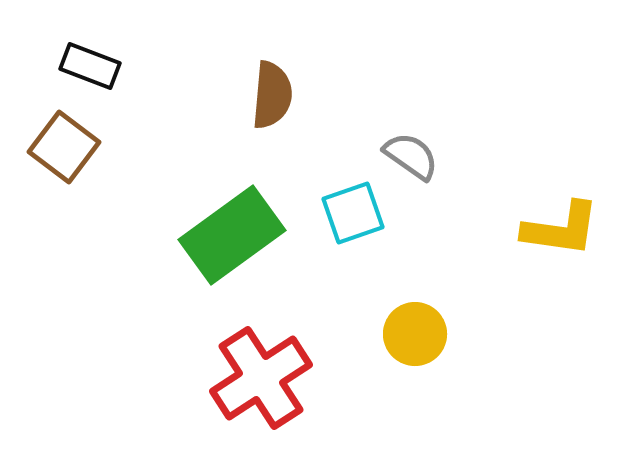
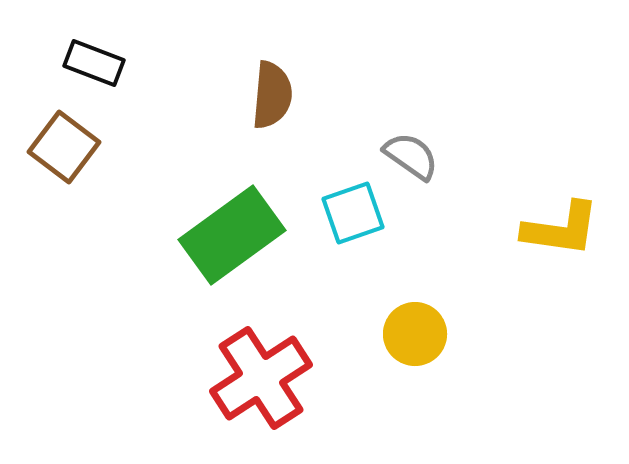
black rectangle: moved 4 px right, 3 px up
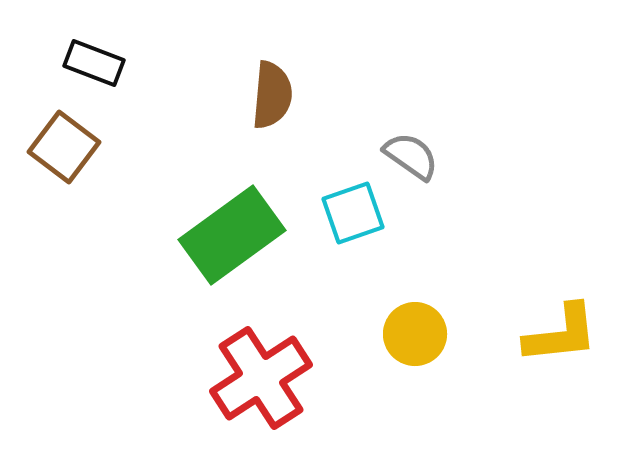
yellow L-shape: moved 105 px down; rotated 14 degrees counterclockwise
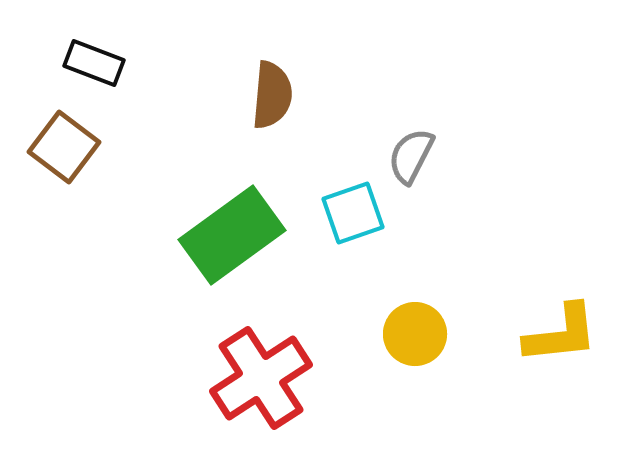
gray semicircle: rotated 98 degrees counterclockwise
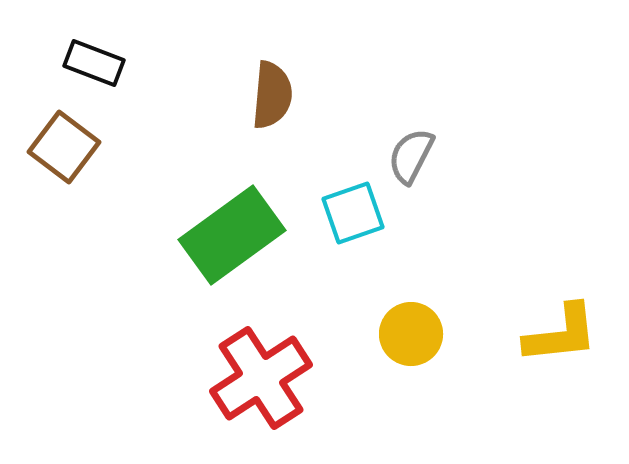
yellow circle: moved 4 px left
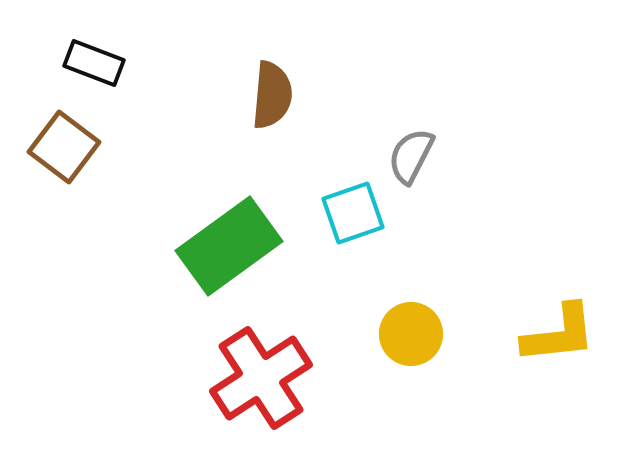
green rectangle: moved 3 px left, 11 px down
yellow L-shape: moved 2 px left
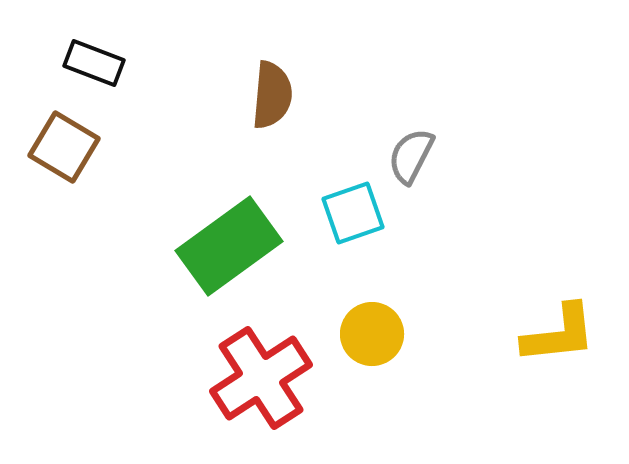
brown square: rotated 6 degrees counterclockwise
yellow circle: moved 39 px left
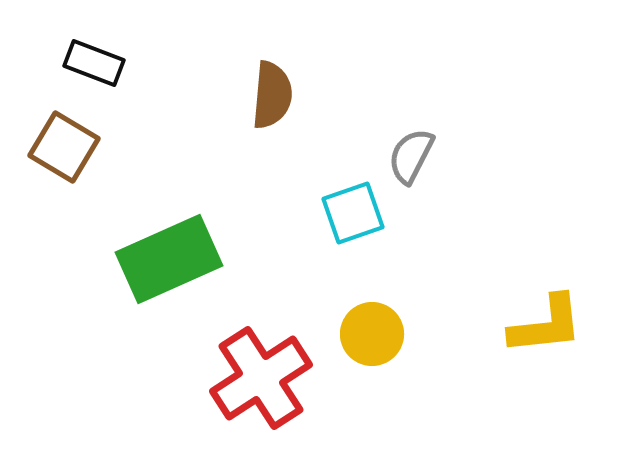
green rectangle: moved 60 px left, 13 px down; rotated 12 degrees clockwise
yellow L-shape: moved 13 px left, 9 px up
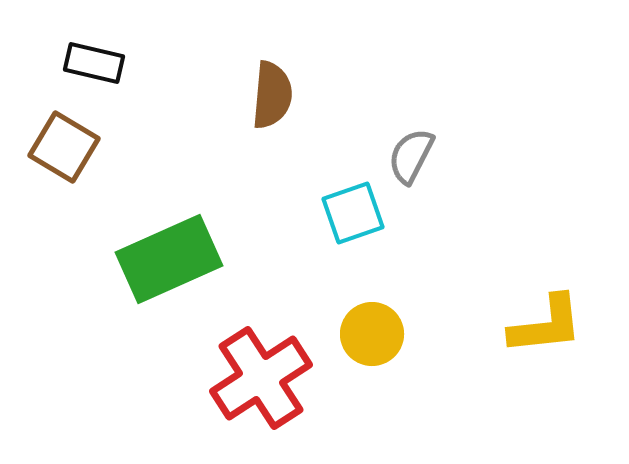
black rectangle: rotated 8 degrees counterclockwise
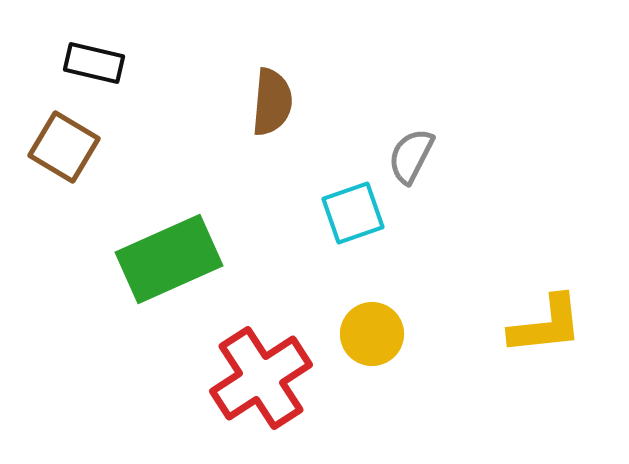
brown semicircle: moved 7 px down
